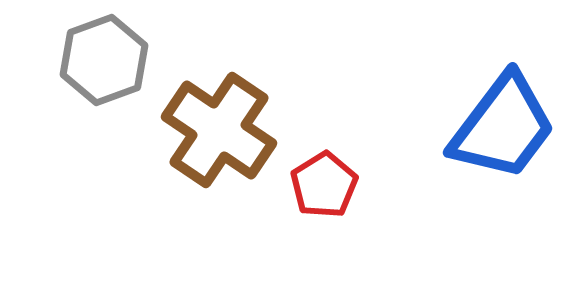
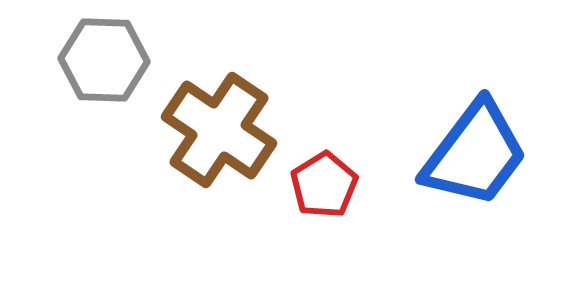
gray hexagon: rotated 22 degrees clockwise
blue trapezoid: moved 28 px left, 27 px down
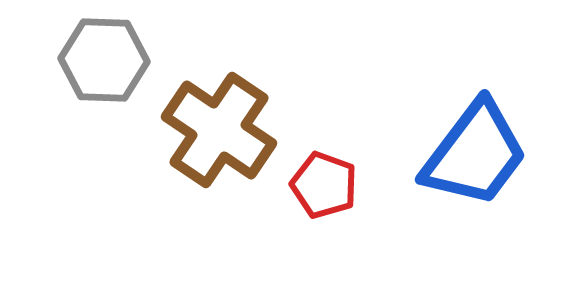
red pentagon: rotated 20 degrees counterclockwise
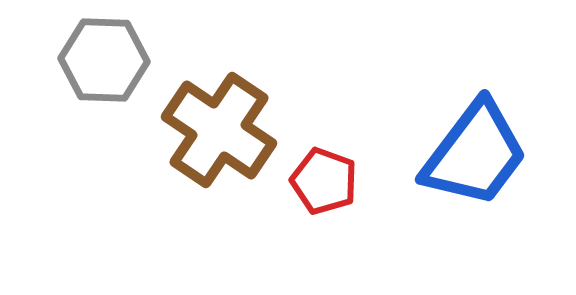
red pentagon: moved 4 px up
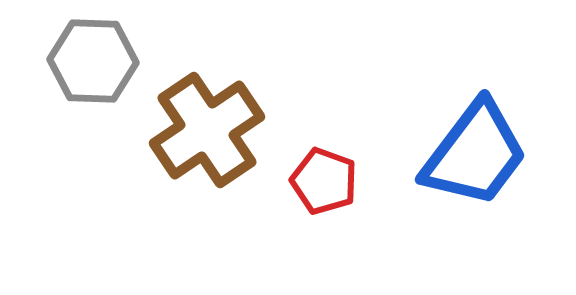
gray hexagon: moved 11 px left, 1 px down
brown cross: moved 12 px left; rotated 22 degrees clockwise
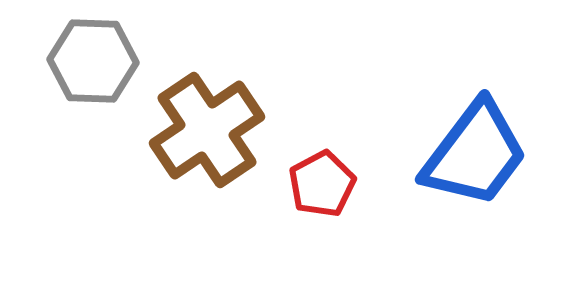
red pentagon: moved 2 px left, 3 px down; rotated 24 degrees clockwise
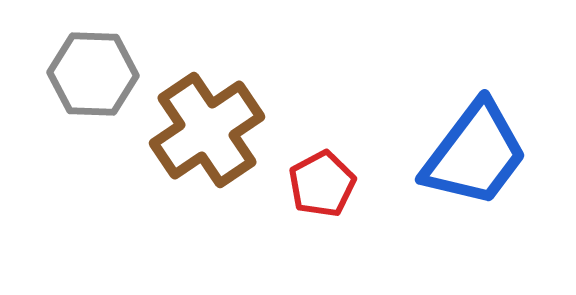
gray hexagon: moved 13 px down
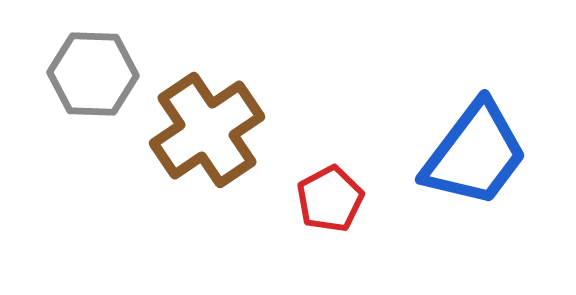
red pentagon: moved 8 px right, 15 px down
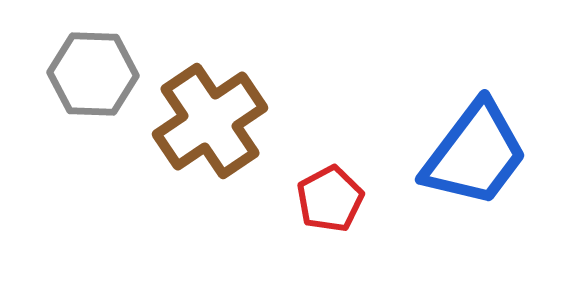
brown cross: moved 3 px right, 9 px up
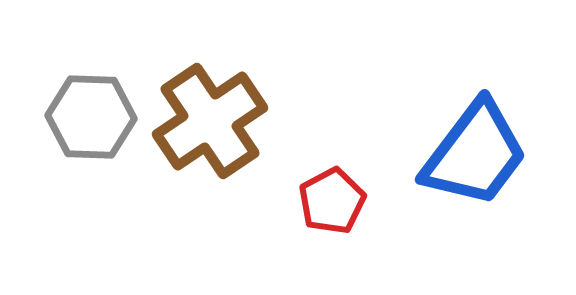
gray hexagon: moved 2 px left, 43 px down
red pentagon: moved 2 px right, 2 px down
